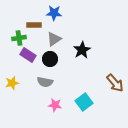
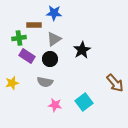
purple rectangle: moved 1 px left, 1 px down
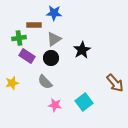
black circle: moved 1 px right, 1 px up
gray semicircle: rotated 35 degrees clockwise
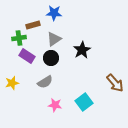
brown rectangle: moved 1 px left; rotated 16 degrees counterclockwise
gray semicircle: rotated 77 degrees counterclockwise
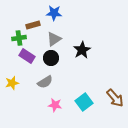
brown arrow: moved 15 px down
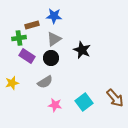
blue star: moved 3 px down
brown rectangle: moved 1 px left
black star: rotated 18 degrees counterclockwise
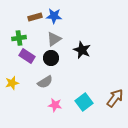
brown rectangle: moved 3 px right, 8 px up
brown arrow: rotated 102 degrees counterclockwise
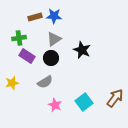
pink star: rotated 16 degrees clockwise
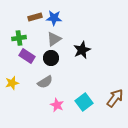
blue star: moved 2 px down
black star: rotated 24 degrees clockwise
pink star: moved 2 px right
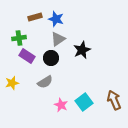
blue star: moved 2 px right, 1 px down; rotated 14 degrees clockwise
gray triangle: moved 4 px right
brown arrow: moved 1 px left, 2 px down; rotated 60 degrees counterclockwise
pink star: moved 4 px right
